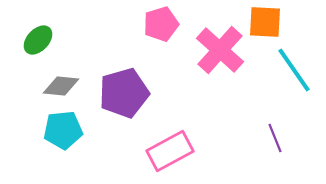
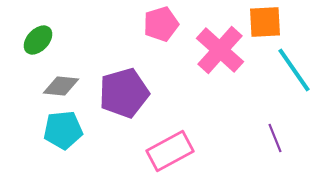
orange square: rotated 6 degrees counterclockwise
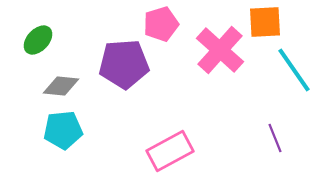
purple pentagon: moved 29 px up; rotated 12 degrees clockwise
